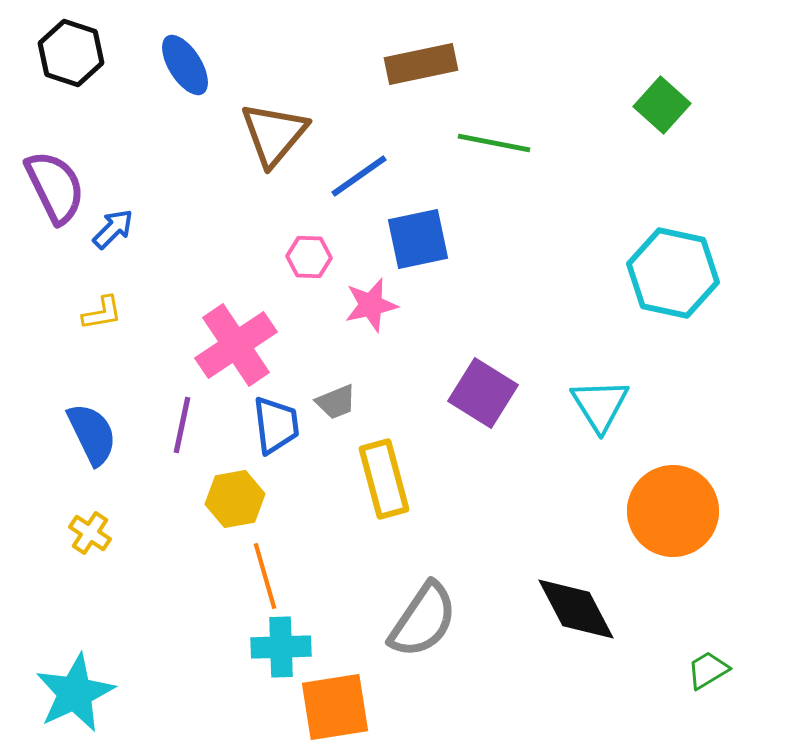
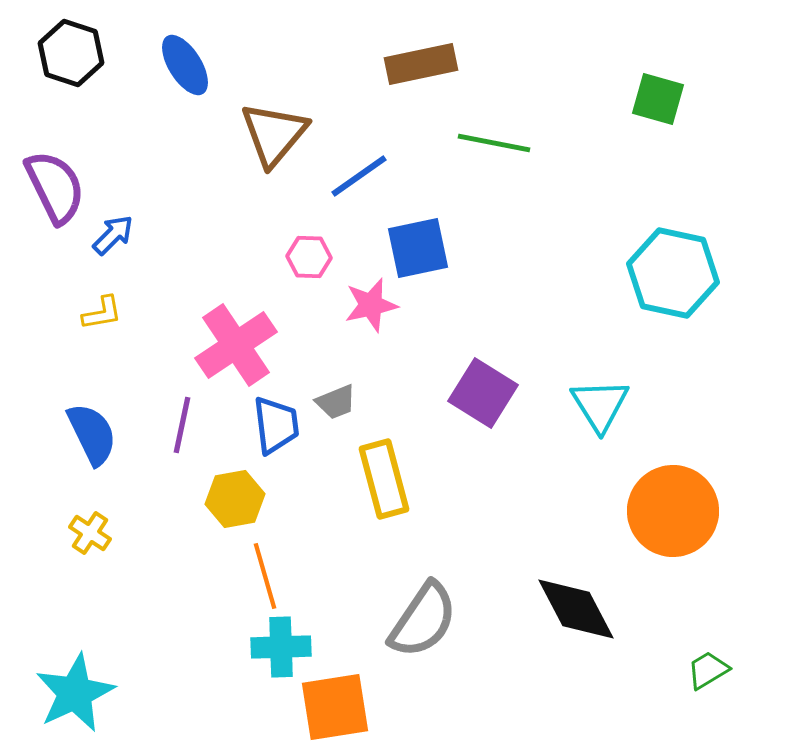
green square: moved 4 px left, 6 px up; rotated 26 degrees counterclockwise
blue arrow: moved 6 px down
blue square: moved 9 px down
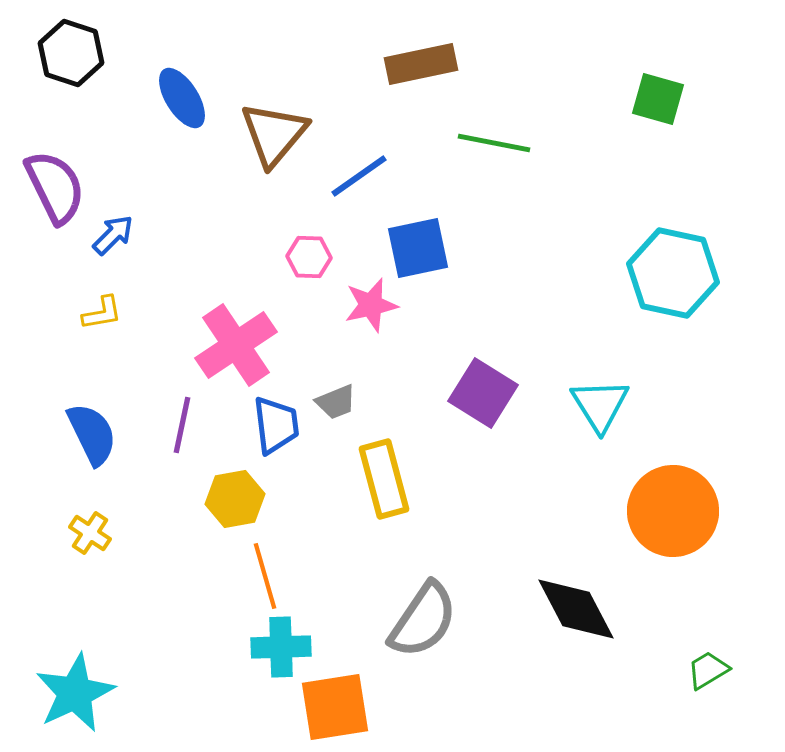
blue ellipse: moved 3 px left, 33 px down
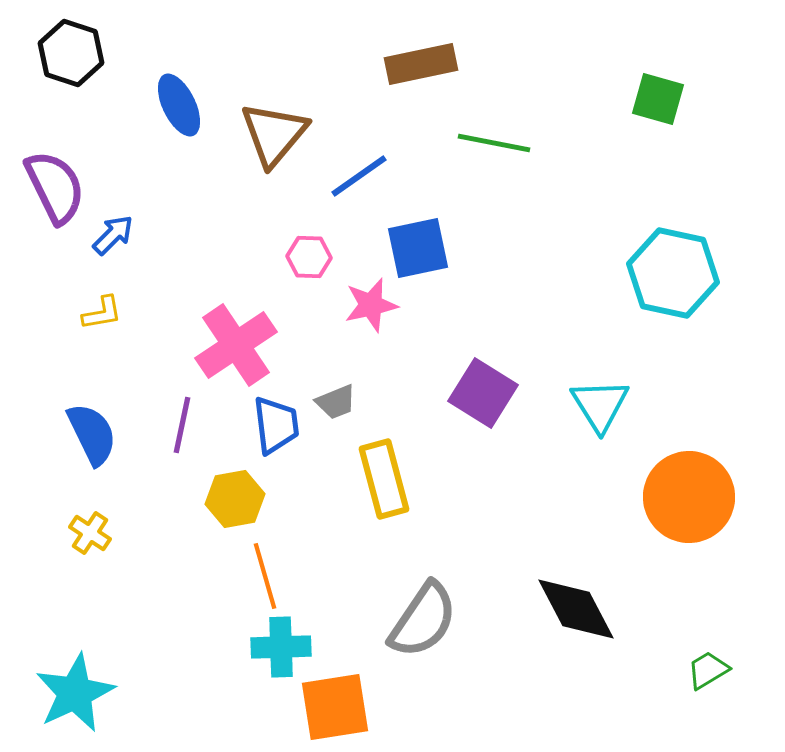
blue ellipse: moved 3 px left, 7 px down; rotated 6 degrees clockwise
orange circle: moved 16 px right, 14 px up
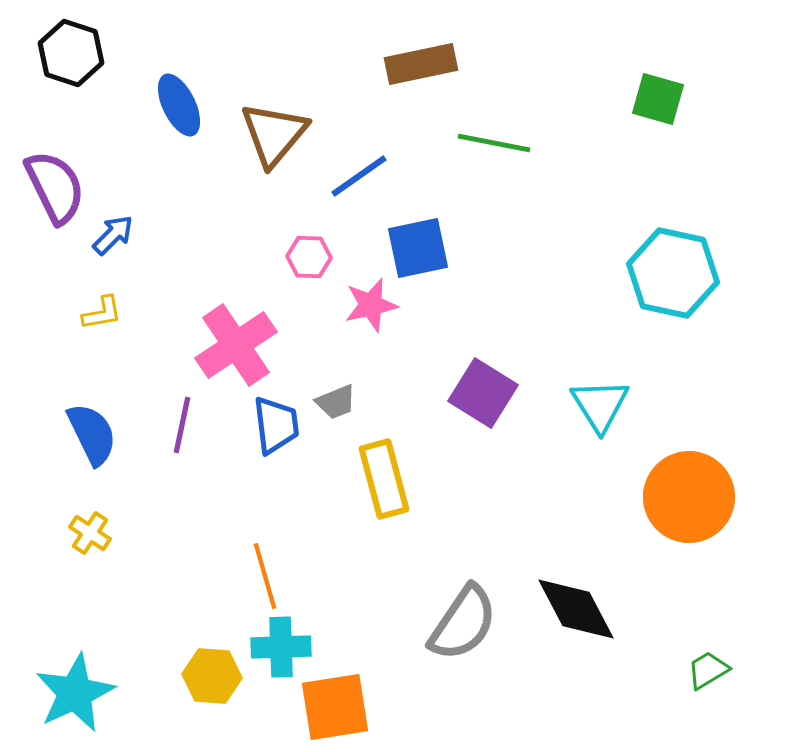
yellow hexagon: moved 23 px left, 177 px down; rotated 14 degrees clockwise
gray semicircle: moved 40 px right, 3 px down
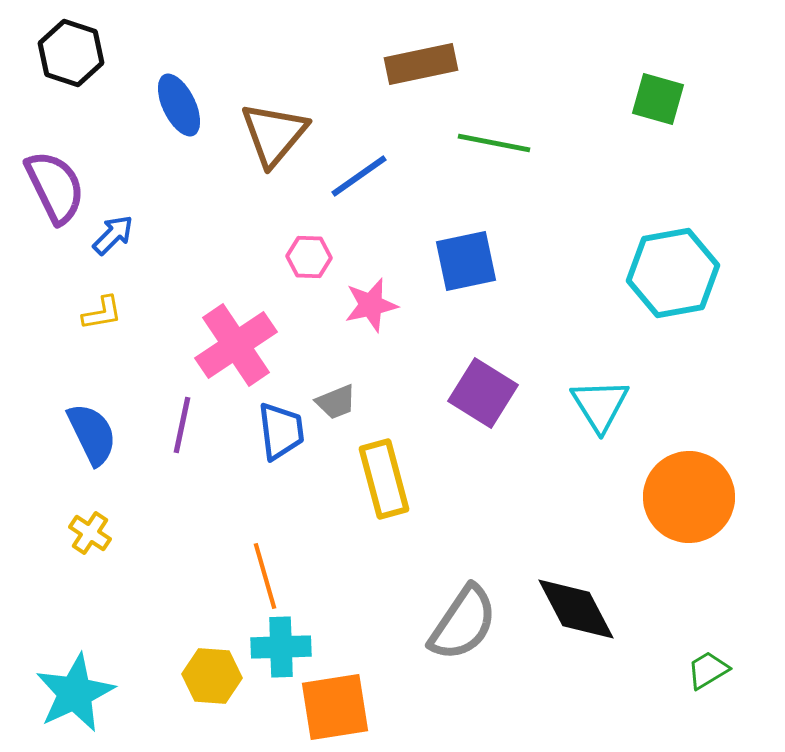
blue square: moved 48 px right, 13 px down
cyan hexagon: rotated 22 degrees counterclockwise
blue trapezoid: moved 5 px right, 6 px down
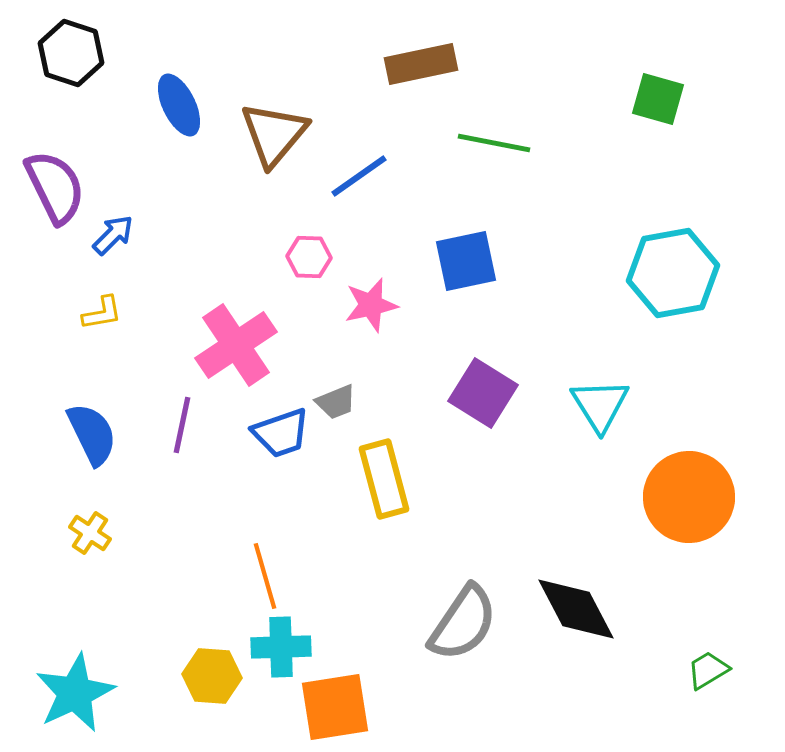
blue trapezoid: moved 2 px down; rotated 78 degrees clockwise
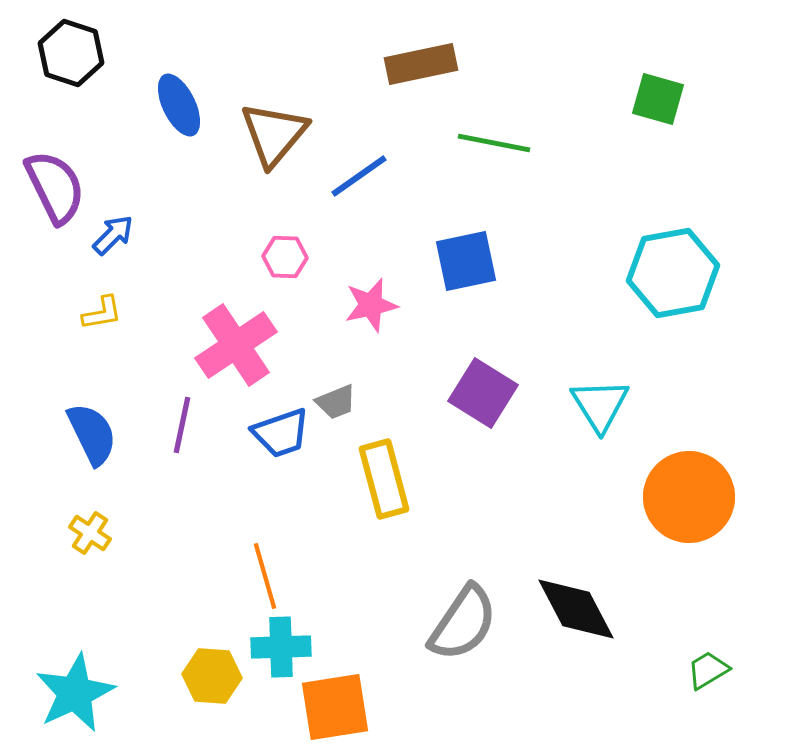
pink hexagon: moved 24 px left
